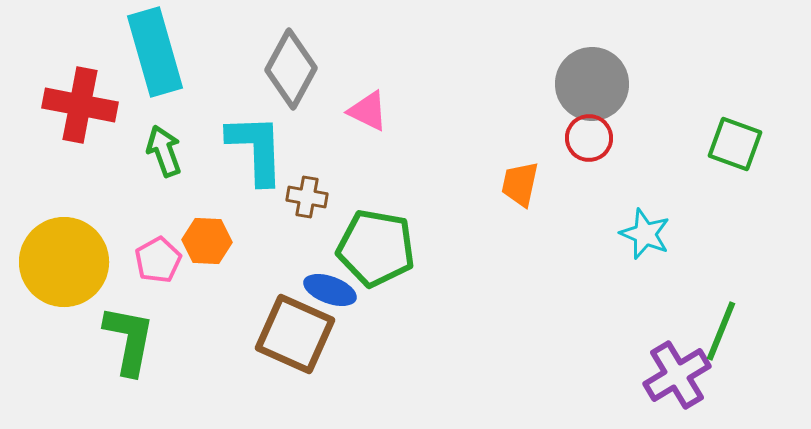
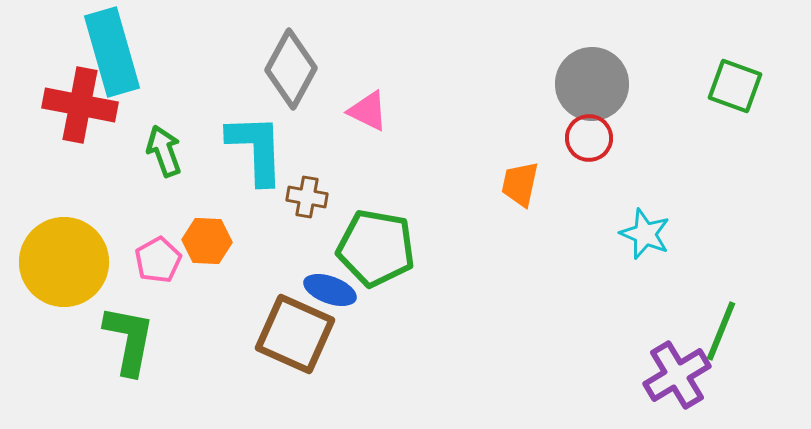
cyan rectangle: moved 43 px left
green square: moved 58 px up
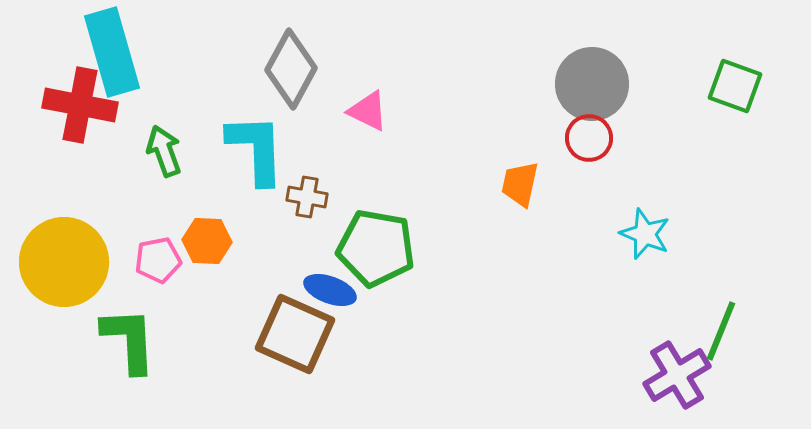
pink pentagon: rotated 18 degrees clockwise
green L-shape: rotated 14 degrees counterclockwise
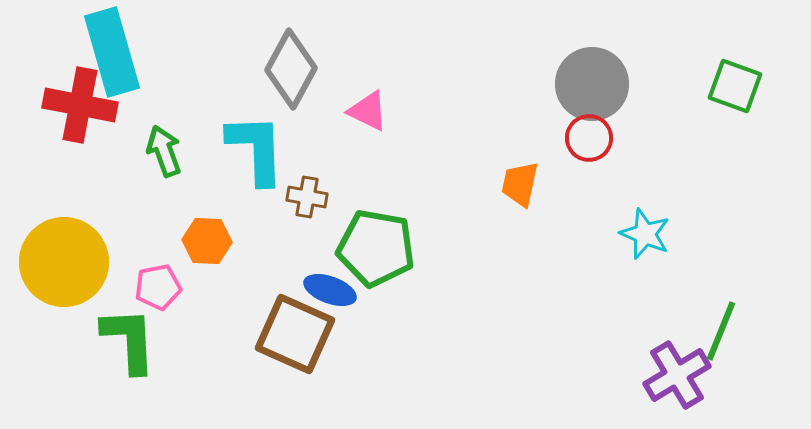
pink pentagon: moved 27 px down
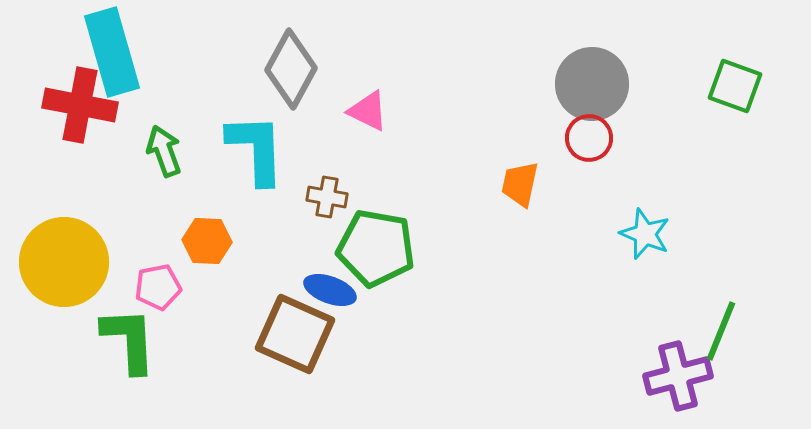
brown cross: moved 20 px right
purple cross: moved 1 px right, 1 px down; rotated 16 degrees clockwise
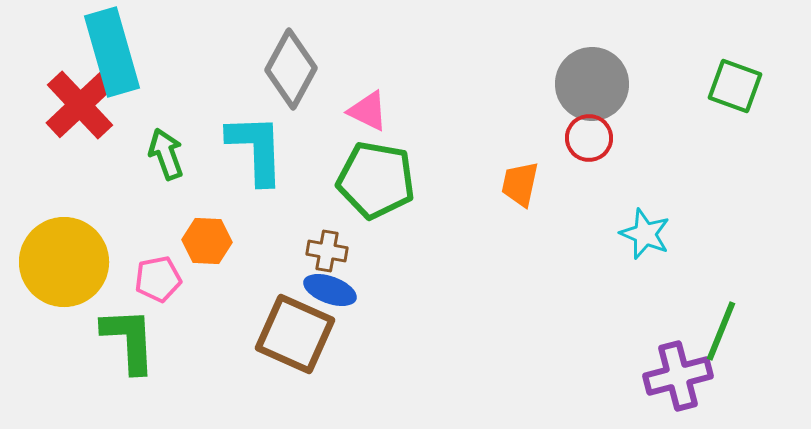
red cross: rotated 36 degrees clockwise
green arrow: moved 2 px right, 3 px down
brown cross: moved 54 px down
green pentagon: moved 68 px up
pink pentagon: moved 8 px up
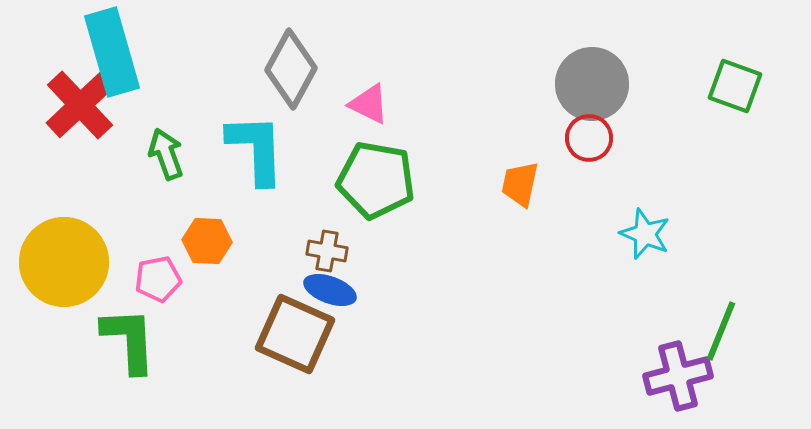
pink triangle: moved 1 px right, 7 px up
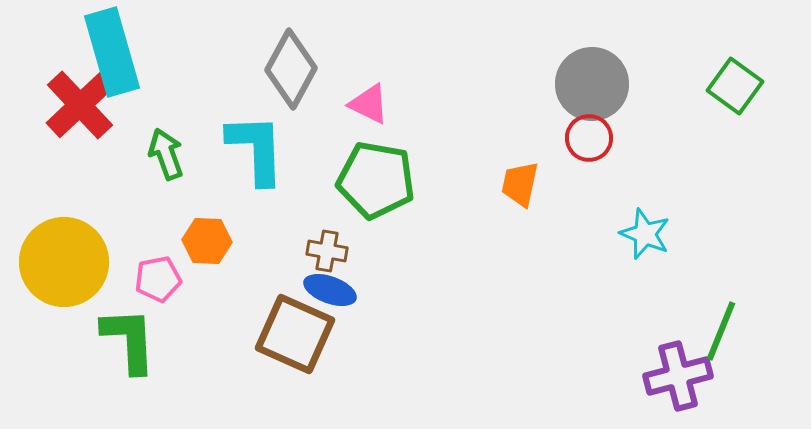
green square: rotated 16 degrees clockwise
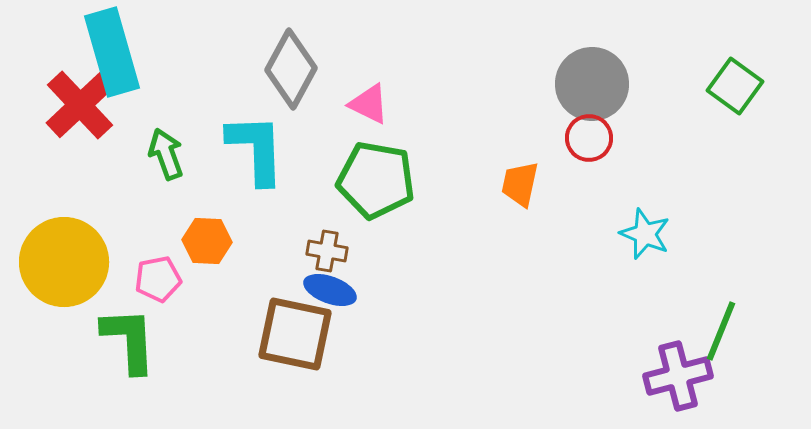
brown square: rotated 12 degrees counterclockwise
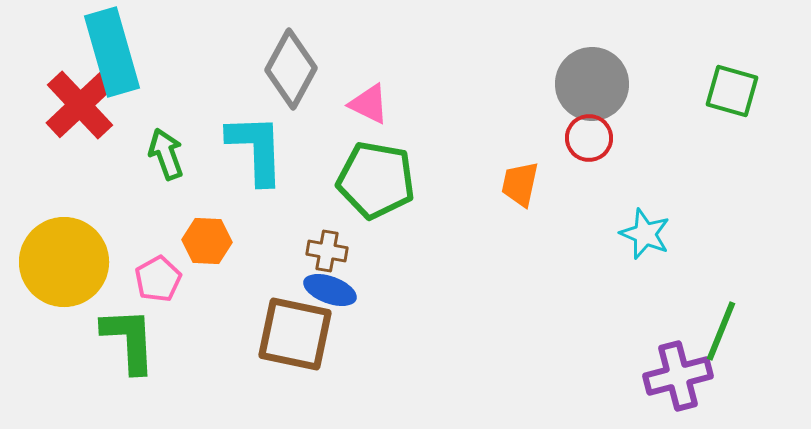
green square: moved 3 px left, 5 px down; rotated 20 degrees counterclockwise
pink pentagon: rotated 18 degrees counterclockwise
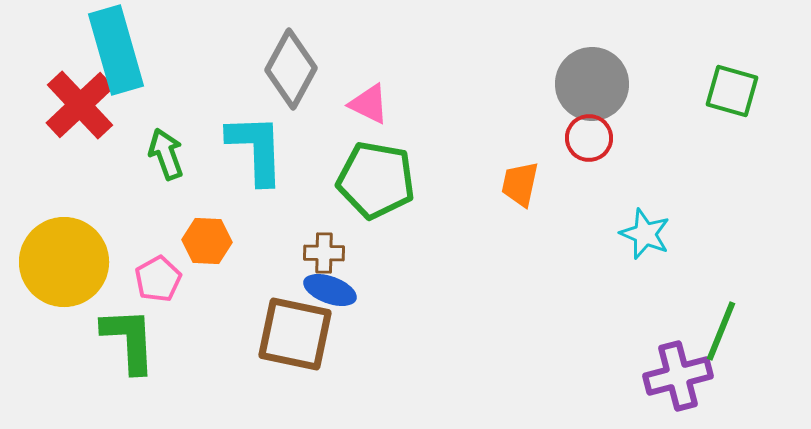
cyan rectangle: moved 4 px right, 2 px up
brown cross: moved 3 px left, 2 px down; rotated 9 degrees counterclockwise
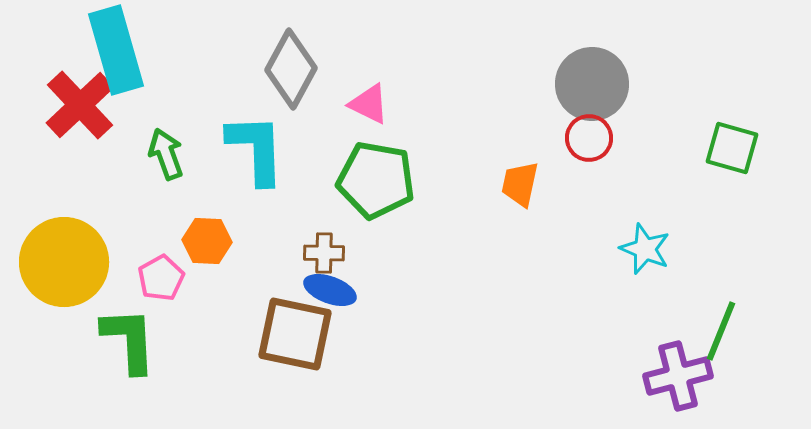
green square: moved 57 px down
cyan star: moved 15 px down
pink pentagon: moved 3 px right, 1 px up
